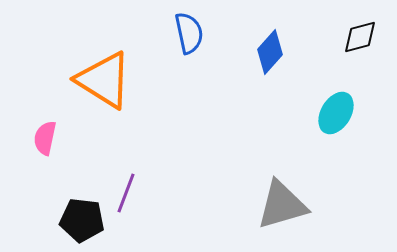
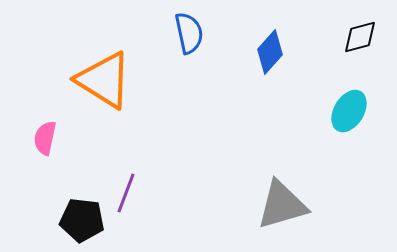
cyan ellipse: moved 13 px right, 2 px up
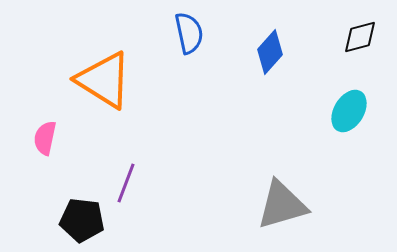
purple line: moved 10 px up
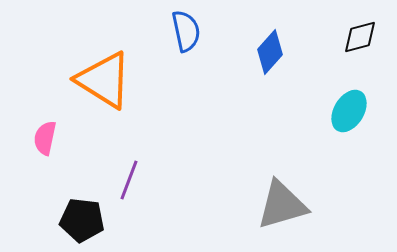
blue semicircle: moved 3 px left, 2 px up
purple line: moved 3 px right, 3 px up
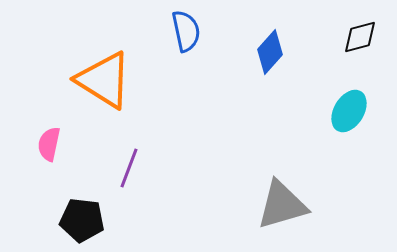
pink semicircle: moved 4 px right, 6 px down
purple line: moved 12 px up
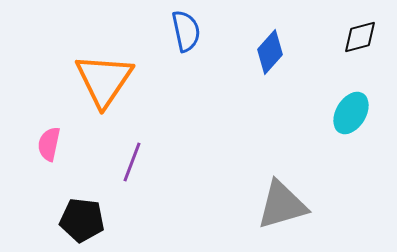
orange triangle: rotated 32 degrees clockwise
cyan ellipse: moved 2 px right, 2 px down
purple line: moved 3 px right, 6 px up
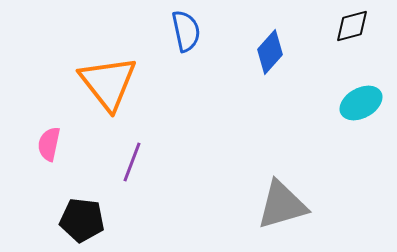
black diamond: moved 8 px left, 11 px up
orange triangle: moved 4 px right, 3 px down; rotated 12 degrees counterclockwise
cyan ellipse: moved 10 px right, 10 px up; rotated 30 degrees clockwise
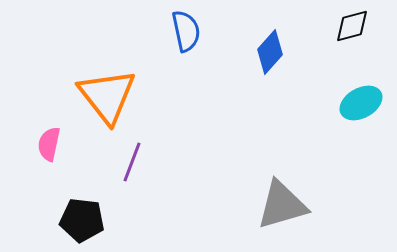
orange triangle: moved 1 px left, 13 px down
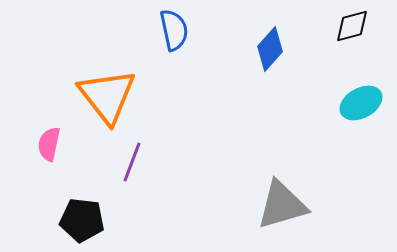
blue semicircle: moved 12 px left, 1 px up
blue diamond: moved 3 px up
